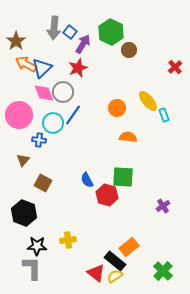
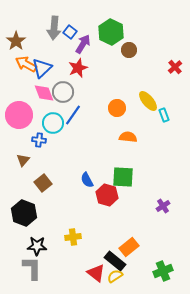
brown square: rotated 24 degrees clockwise
yellow cross: moved 5 px right, 3 px up
green cross: rotated 24 degrees clockwise
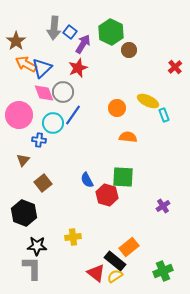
yellow ellipse: rotated 25 degrees counterclockwise
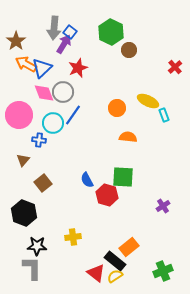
purple arrow: moved 19 px left
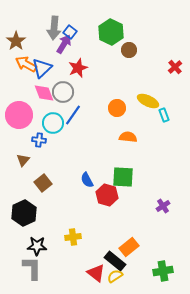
black hexagon: rotated 15 degrees clockwise
green cross: rotated 12 degrees clockwise
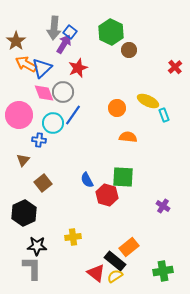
purple cross: rotated 24 degrees counterclockwise
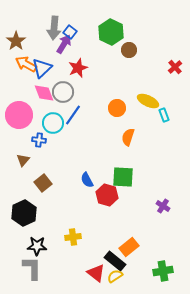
orange semicircle: rotated 78 degrees counterclockwise
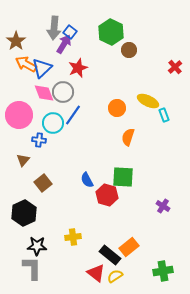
black rectangle: moved 5 px left, 6 px up
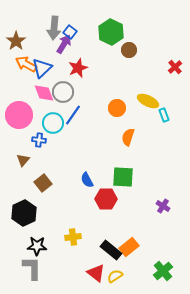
red hexagon: moved 1 px left, 4 px down; rotated 15 degrees counterclockwise
black rectangle: moved 1 px right, 5 px up
green cross: rotated 30 degrees counterclockwise
